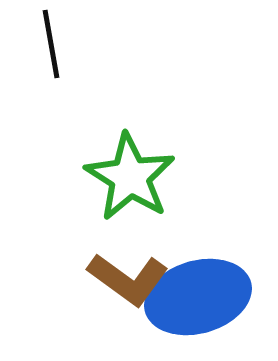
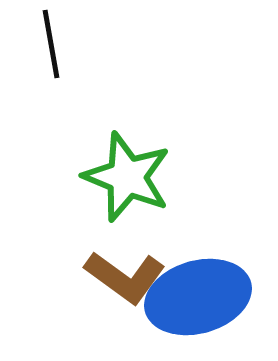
green star: moved 3 px left; rotated 10 degrees counterclockwise
brown L-shape: moved 3 px left, 2 px up
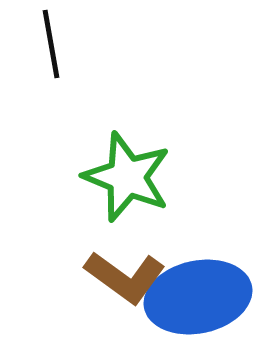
blue ellipse: rotated 4 degrees clockwise
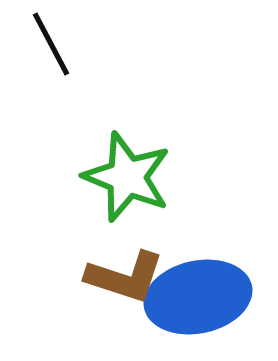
black line: rotated 18 degrees counterclockwise
brown L-shape: rotated 18 degrees counterclockwise
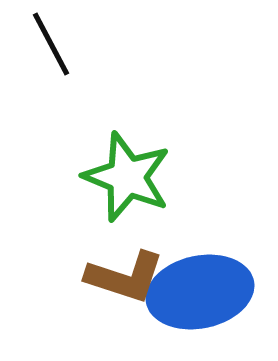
blue ellipse: moved 2 px right, 5 px up
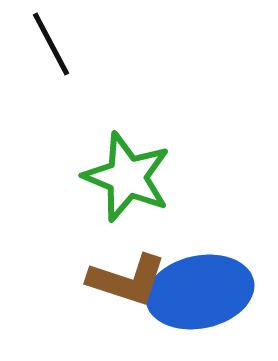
brown L-shape: moved 2 px right, 3 px down
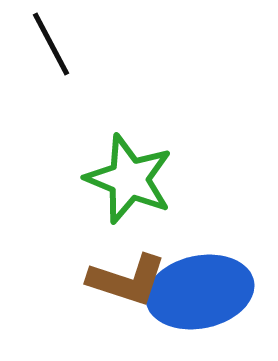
green star: moved 2 px right, 2 px down
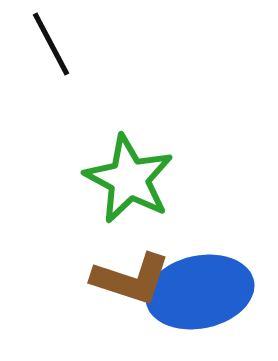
green star: rotated 6 degrees clockwise
brown L-shape: moved 4 px right, 1 px up
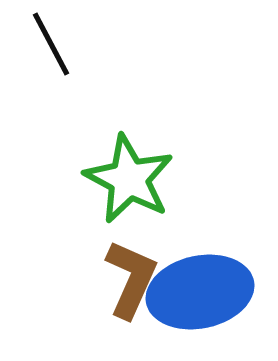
brown L-shape: rotated 84 degrees counterclockwise
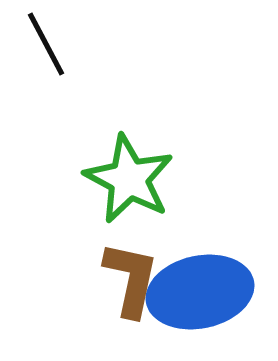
black line: moved 5 px left
brown L-shape: rotated 12 degrees counterclockwise
